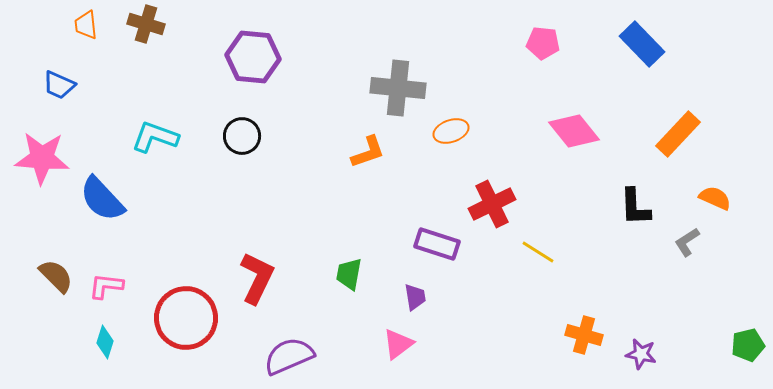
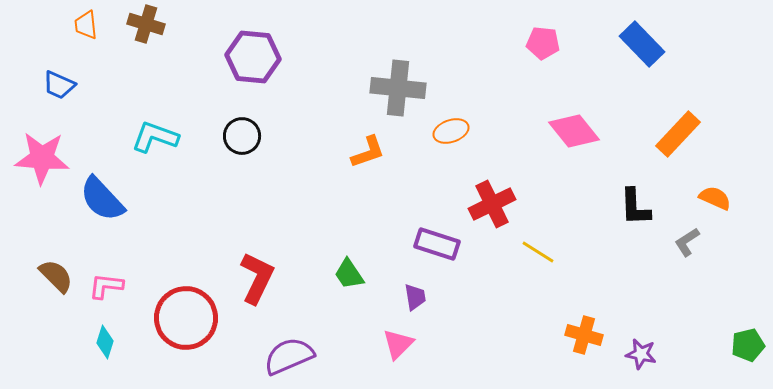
green trapezoid: rotated 44 degrees counterclockwise
pink triangle: rotated 8 degrees counterclockwise
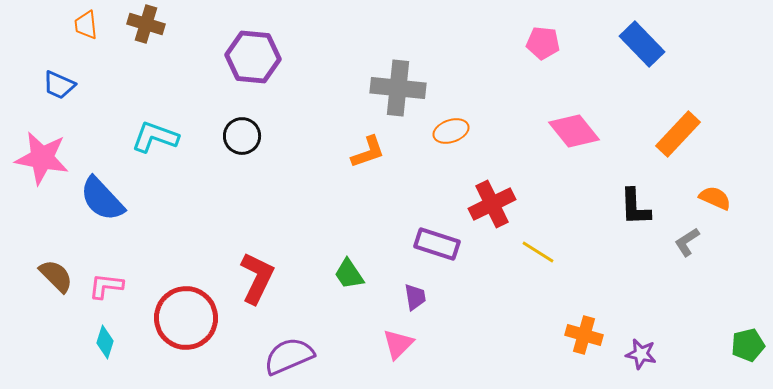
pink star: rotated 6 degrees clockwise
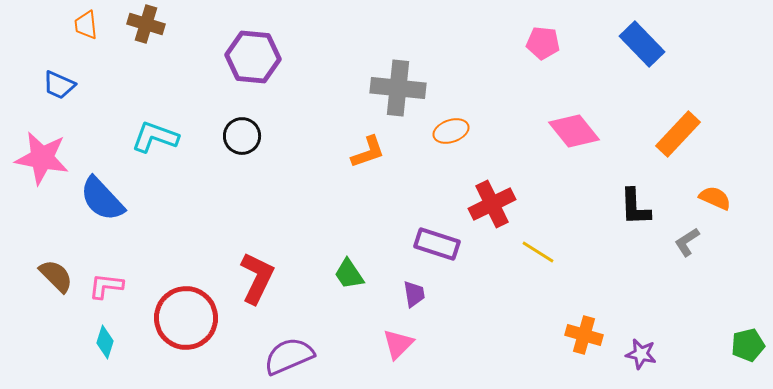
purple trapezoid: moved 1 px left, 3 px up
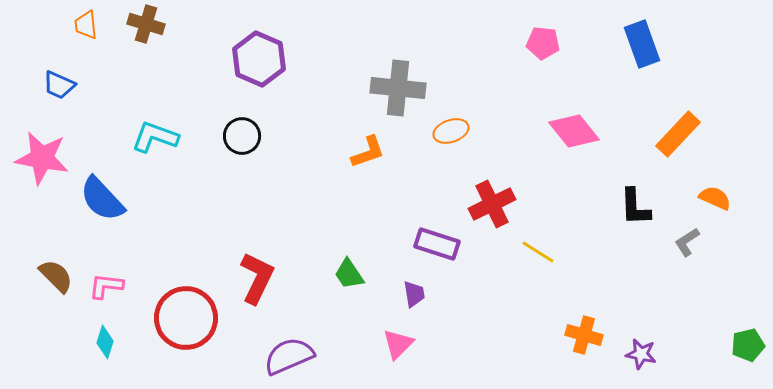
blue rectangle: rotated 24 degrees clockwise
purple hexagon: moved 6 px right, 2 px down; rotated 18 degrees clockwise
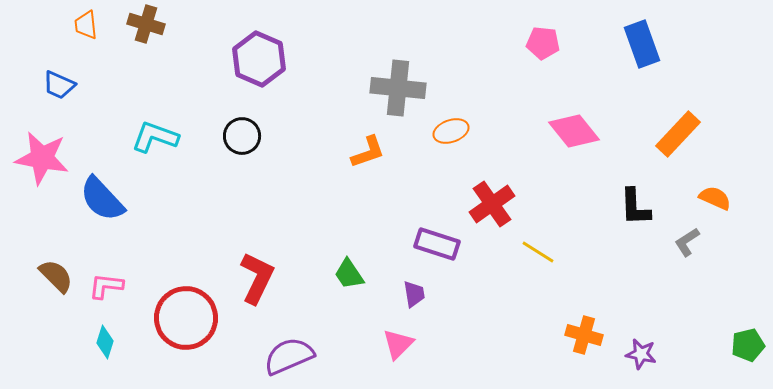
red cross: rotated 9 degrees counterclockwise
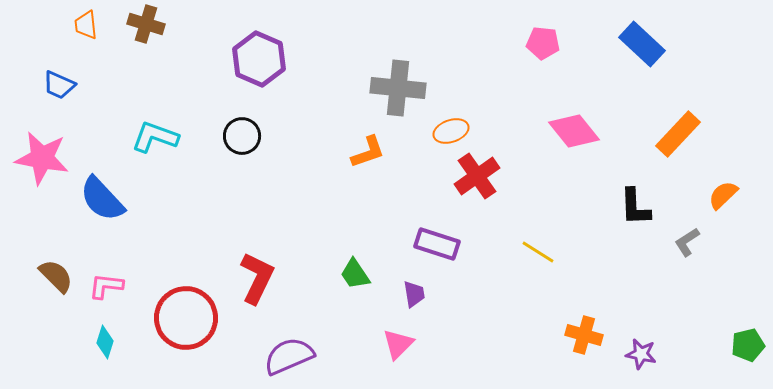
blue rectangle: rotated 27 degrees counterclockwise
orange semicircle: moved 8 px right, 3 px up; rotated 68 degrees counterclockwise
red cross: moved 15 px left, 28 px up
green trapezoid: moved 6 px right
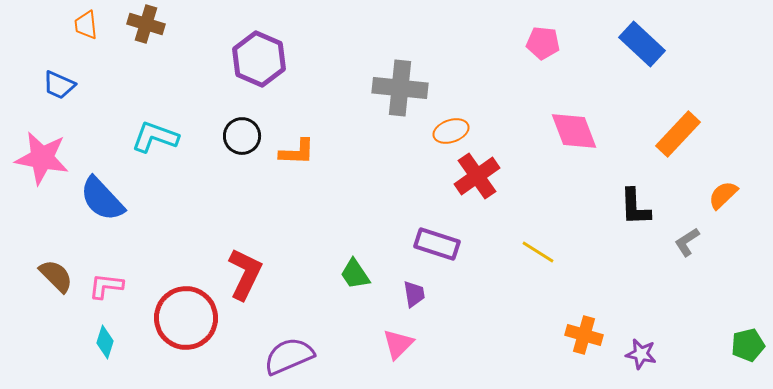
gray cross: moved 2 px right
pink diamond: rotated 18 degrees clockwise
orange L-shape: moved 71 px left; rotated 21 degrees clockwise
red L-shape: moved 12 px left, 4 px up
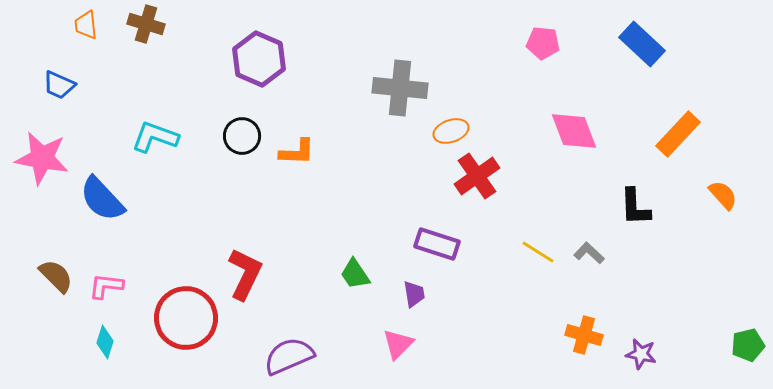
orange semicircle: rotated 92 degrees clockwise
gray L-shape: moved 98 px left, 11 px down; rotated 76 degrees clockwise
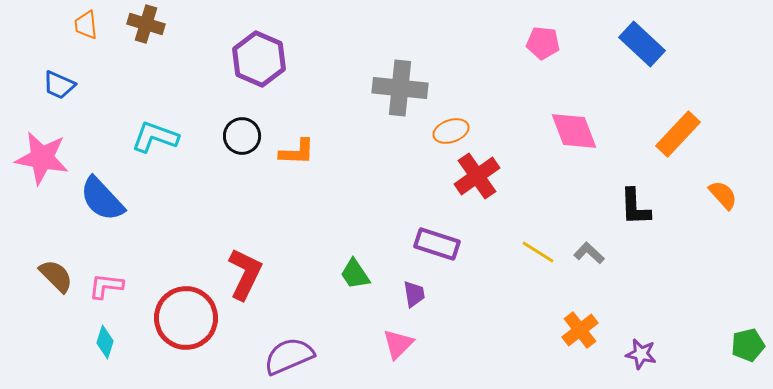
orange cross: moved 4 px left, 5 px up; rotated 36 degrees clockwise
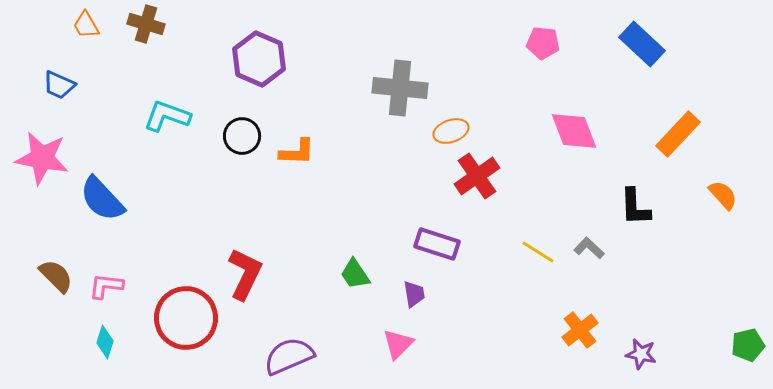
orange trapezoid: rotated 24 degrees counterclockwise
cyan L-shape: moved 12 px right, 21 px up
gray L-shape: moved 5 px up
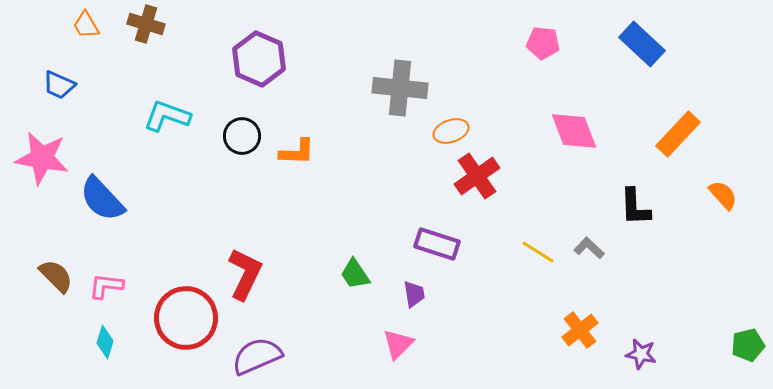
purple semicircle: moved 32 px left
